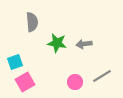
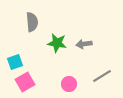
pink circle: moved 6 px left, 2 px down
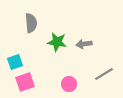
gray semicircle: moved 1 px left, 1 px down
green star: moved 1 px up
gray line: moved 2 px right, 2 px up
pink square: rotated 12 degrees clockwise
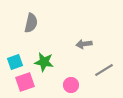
gray semicircle: rotated 18 degrees clockwise
green star: moved 13 px left, 20 px down
gray line: moved 4 px up
pink circle: moved 2 px right, 1 px down
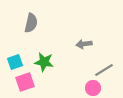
pink circle: moved 22 px right, 3 px down
